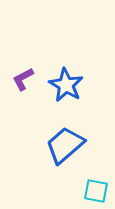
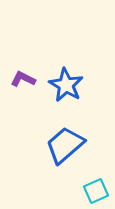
purple L-shape: rotated 55 degrees clockwise
cyan square: rotated 35 degrees counterclockwise
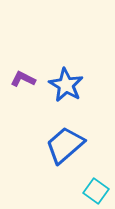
cyan square: rotated 30 degrees counterclockwise
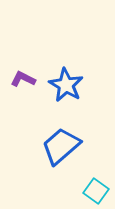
blue trapezoid: moved 4 px left, 1 px down
